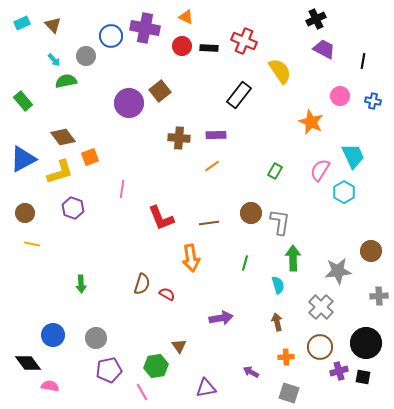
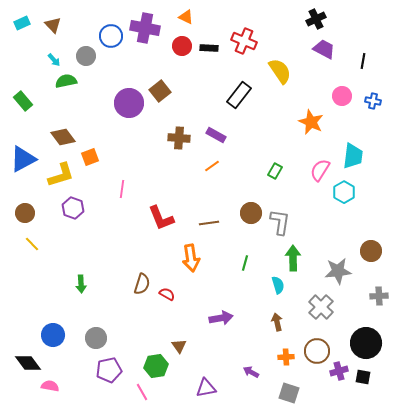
pink circle at (340, 96): moved 2 px right
purple rectangle at (216, 135): rotated 30 degrees clockwise
cyan trapezoid at (353, 156): rotated 32 degrees clockwise
yellow L-shape at (60, 172): moved 1 px right, 3 px down
yellow line at (32, 244): rotated 35 degrees clockwise
brown circle at (320, 347): moved 3 px left, 4 px down
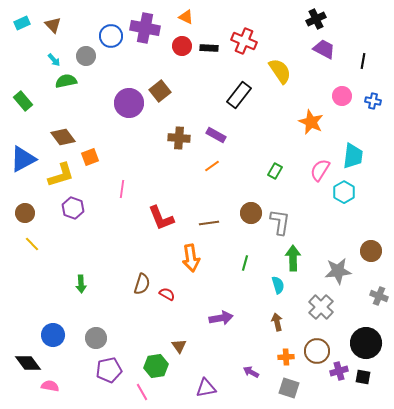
gray cross at (379, 296): rotated 24 degrees clockwise
gray square at (289, 393): moved 5 px up
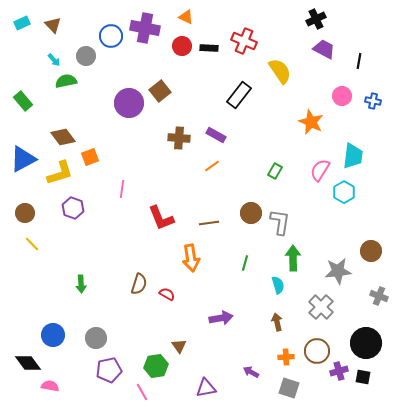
black line at (363, 61): moved 4 px left
yellow L-shape at (61, 175): moved 1 px left, 2 px up
brown semicircle at (142, 284): moved 3 px left
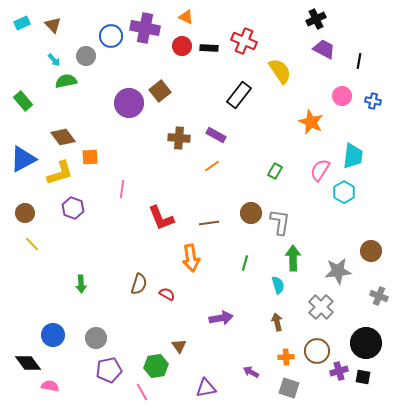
orange square at (90, 157): rotated 18 degrees clockwise
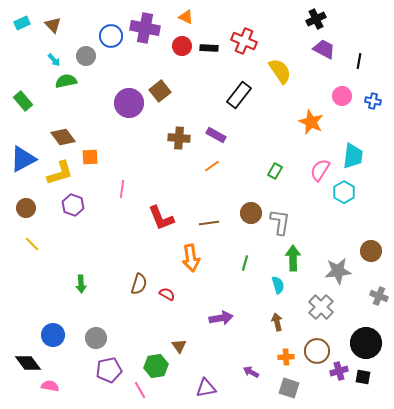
purple hexagon at (73, 208): moved 3 px up
brown circle at (25, 213): moved 1 px right, 5 px up
pink line at (142, 392): moved 2 px left, 2 px up
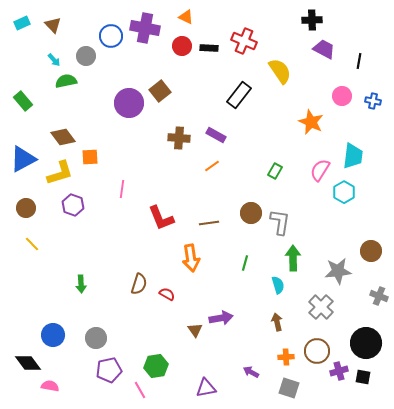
black cross at (316, 19): moved 4 px left, 1 px down; rotated 24 degrees clockwise
brown triangle at (179, 346): moved 16 px right, 16 px up
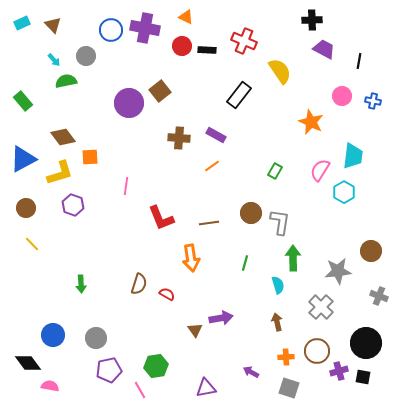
blue circle at (111, 36): moved 6 px up
black rectangle at (209, 48): moved 2 px left, 2 px down
pink line at (122, 189): moved 4 px right, 3 px up
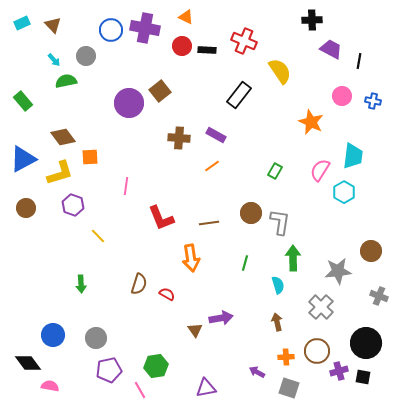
purple trapezoid at (324, 49): moved 7 px right
yellow line at (32, 244): moved 66 px right, 8 px up
purple arrow at (251, 372): moved 6 px right
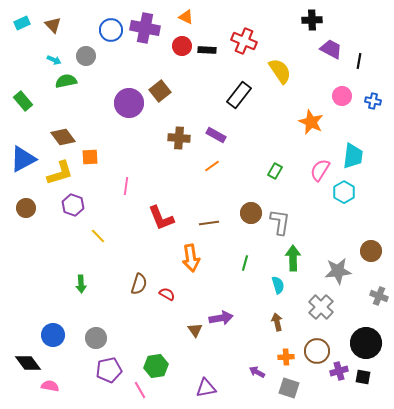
cyan arrow at (54, 60): rotated 24 degrees counterclockwise
